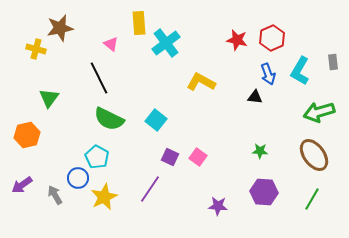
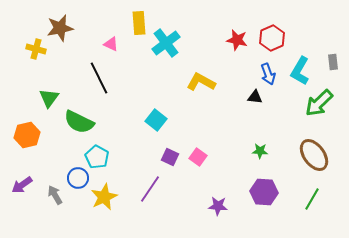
pink triangle: rotated 14 degrees counterclockwise
green arrow: moved 9 px up; rotated 28 degrees counterclockwise
green semicircle: moved 30 px left, 3 px down
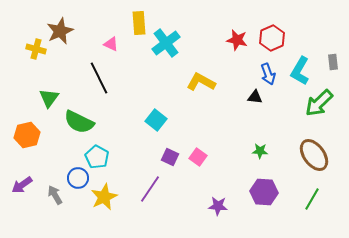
brown star: moved 3 px down; rotated 12 degrees counterclockwise
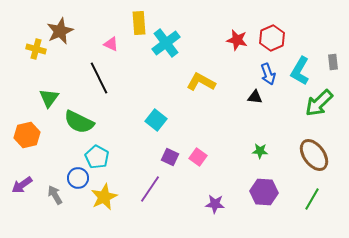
purple star: moved 3 px left, 2 px up
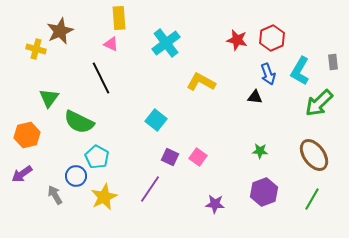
yellow rectangle: moved 20 px left, 5 px up
black line: moved 2 px right
blue circle: moved 2 px left, 2 px up
purple arrow: moved 11 px up
purple hexagon: rotated 24 degrees counterclockwise
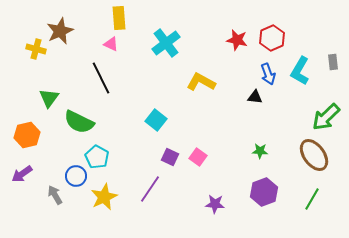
green arrow: moved 7 px right, 14 px down
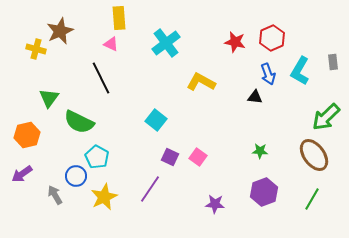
red star: moved 2 px left, 2 px down
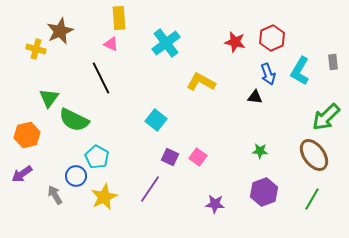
green semicircle: moved 5 px left, 2 px up
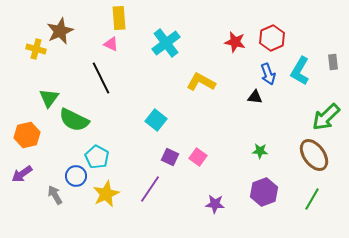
yellow star: moved 2 px right, 3 px up
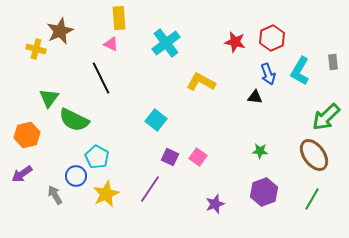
purple star: rotated 24 degrees counterclockwise
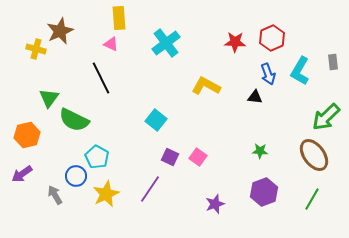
red star: rotated 10 degrees counterclockwise
yellow L-shape: moved 5 px right, 4 px down
